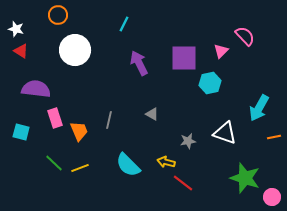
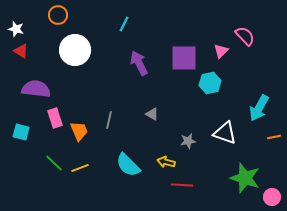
red line: moved 1 px left, 2 px down; rotated 35 degrees counterclockwise
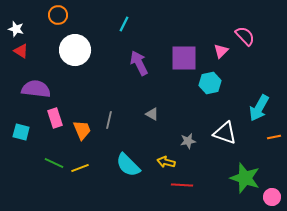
orange trapezoid: moved 3 px right, 1 px up
green line: rotated 18 degrees counterclockwise
